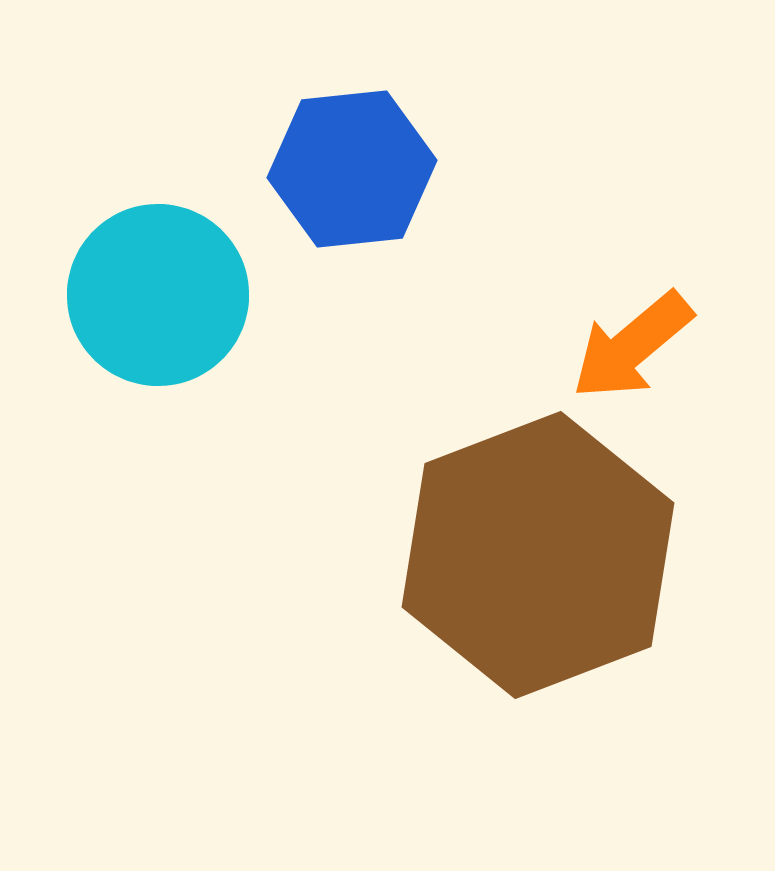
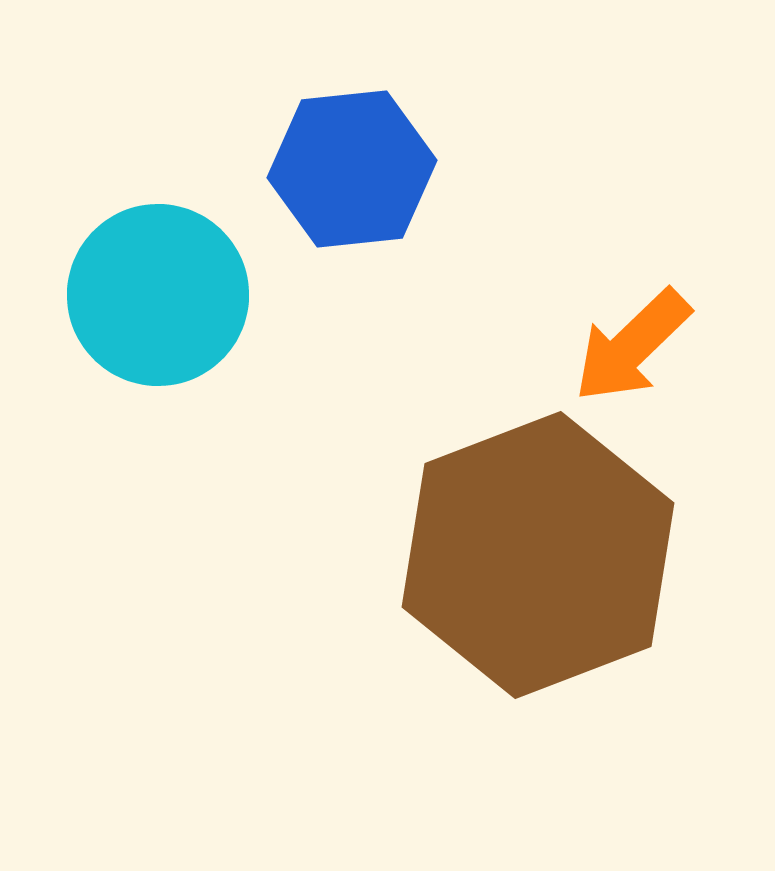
orange arrow: rotated 4 degrees counterclockwise
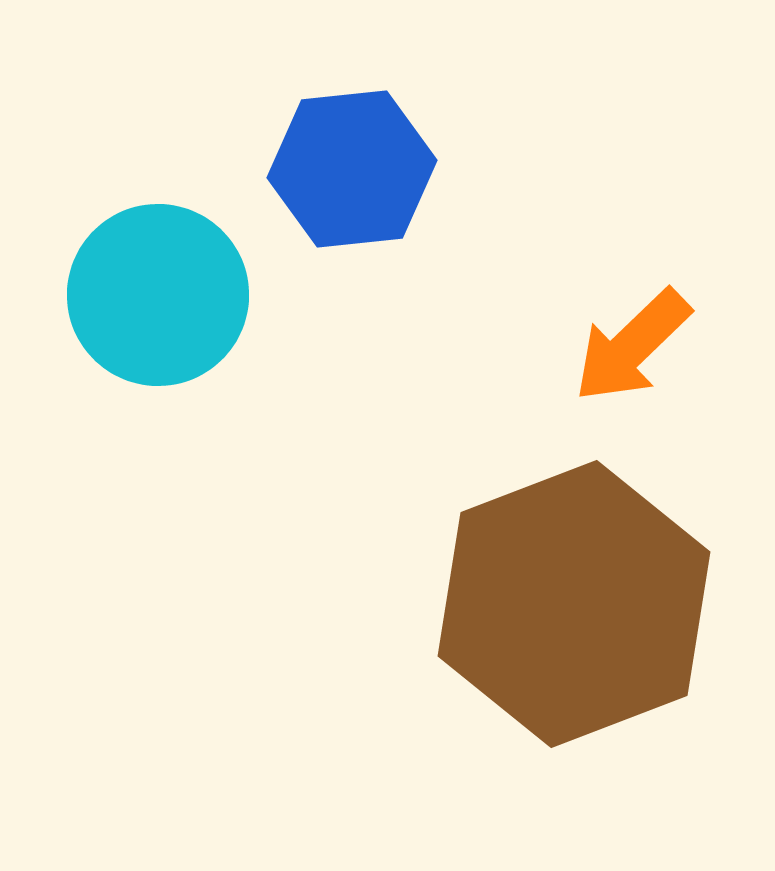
brown hexagon: moved 36 px right, 49 px down
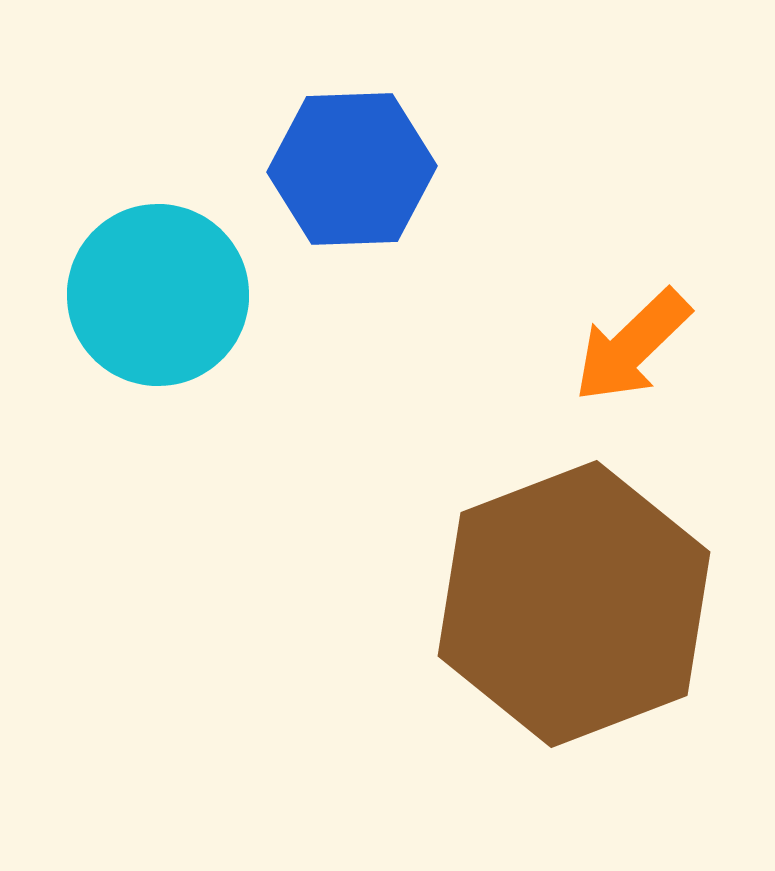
blue hexagon: rotated 4 degrees clockwise
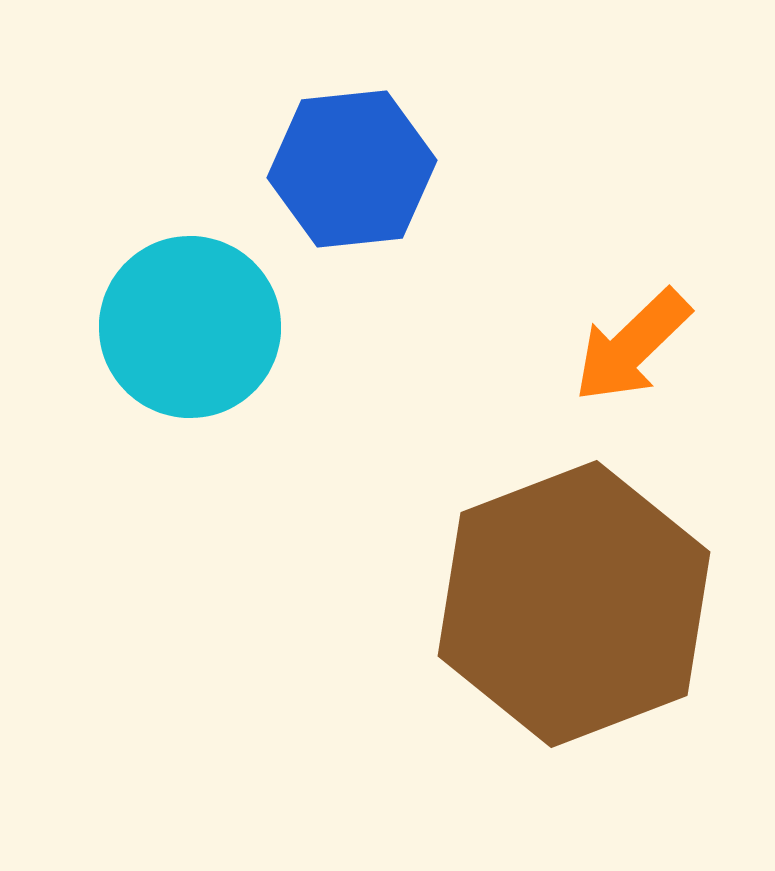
blue hexagon: rotated 4 degrees counterclockwise
cyan circle: moved 32 px right, 32 px down
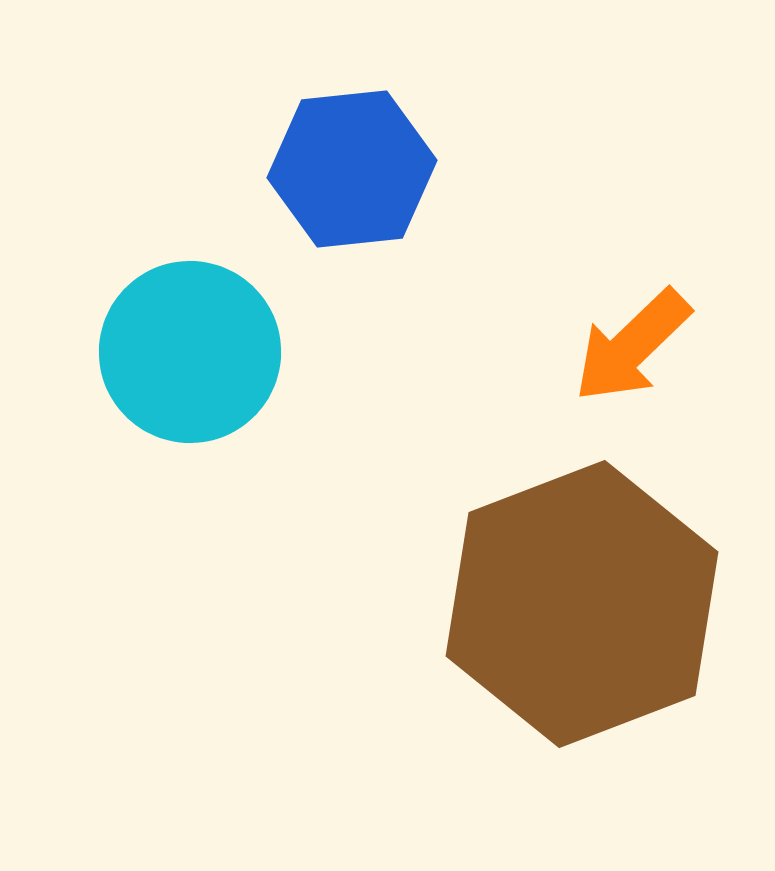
cyan circle: moved 25 px down
brown hexagon: moved 8 px right
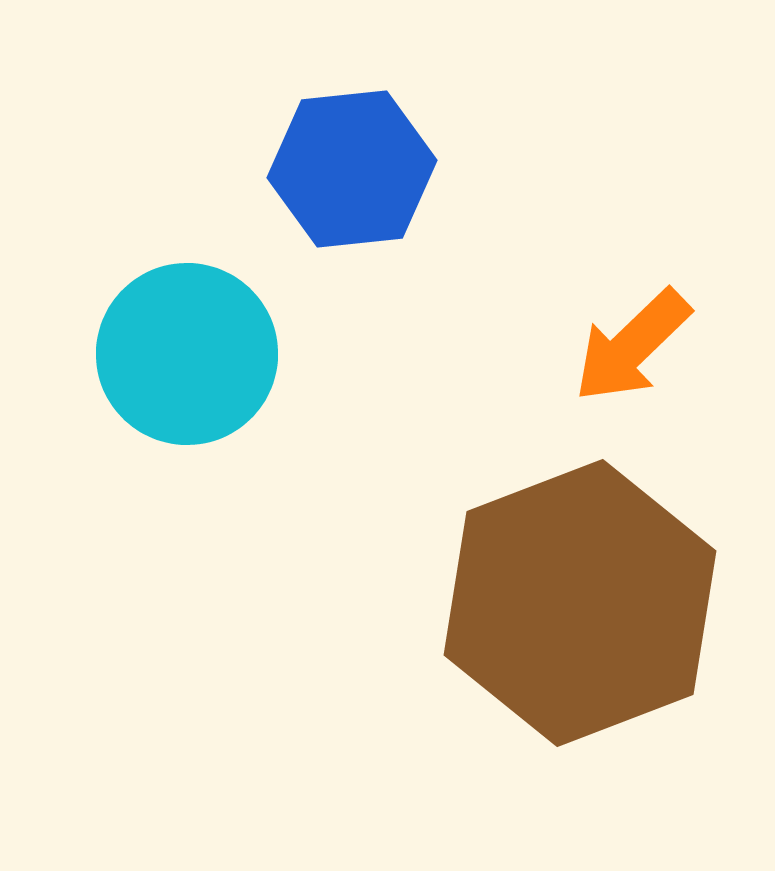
cyan circle: moved 3 px left, 2 px down
brown hexagon: moved 2 px left, 1 px up
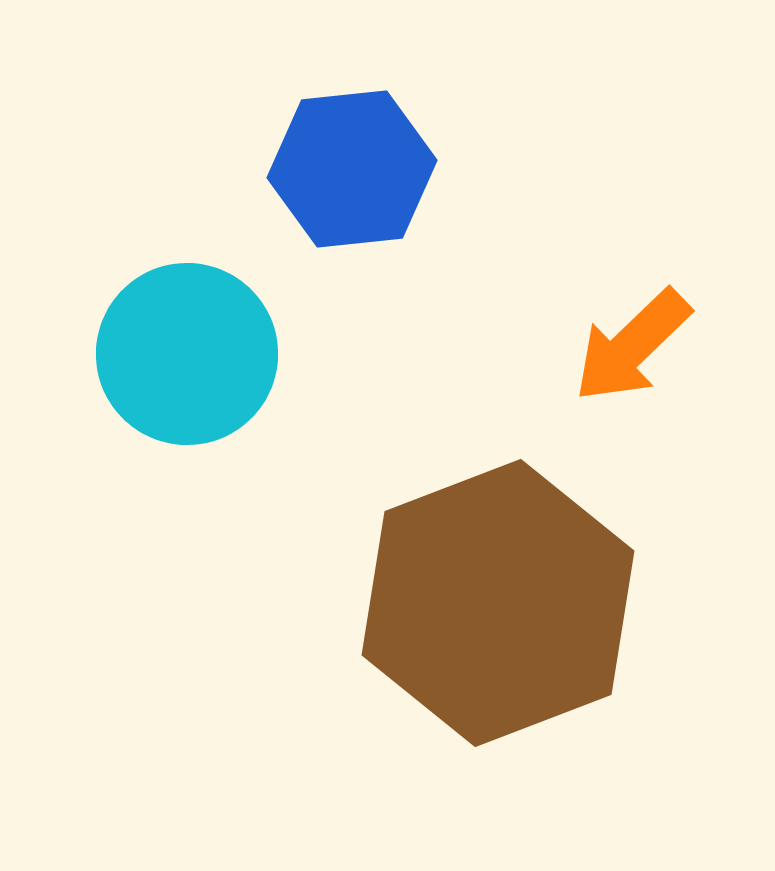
brown hexagon: moved 82 px left
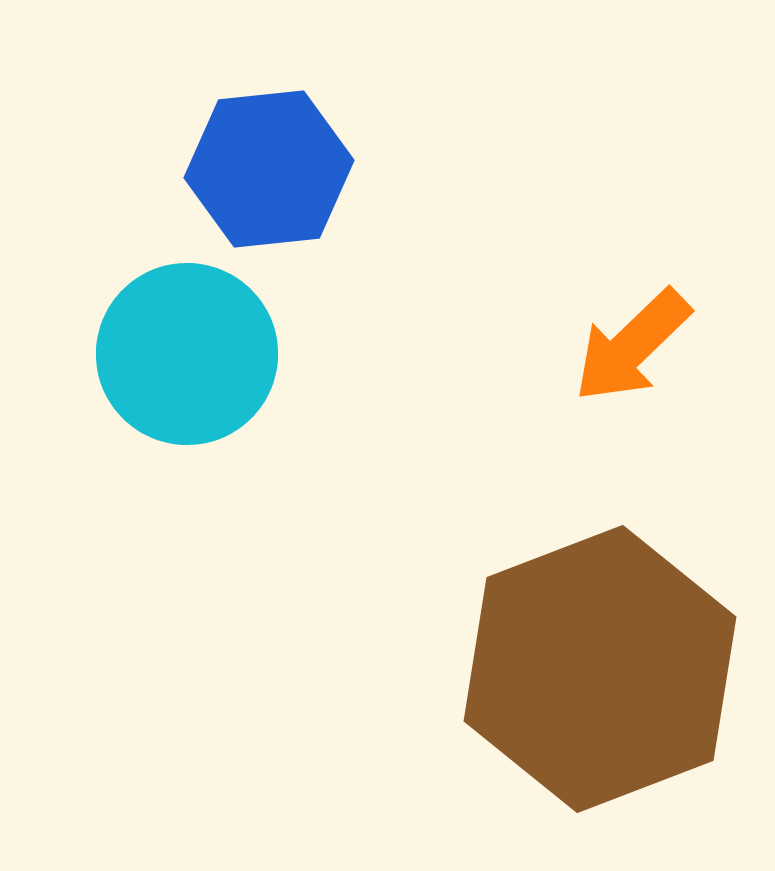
blue hexagon: moved 83 px left
brown hexagon: moved 102 px right, 66 px down
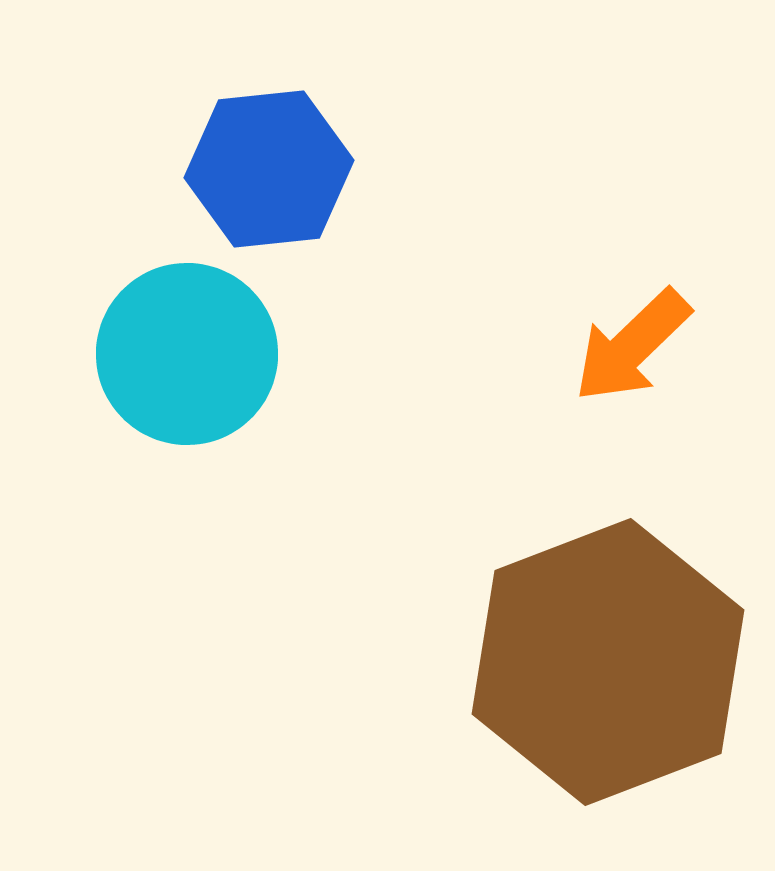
brown hexagon: moved 8 px right, 7 px up
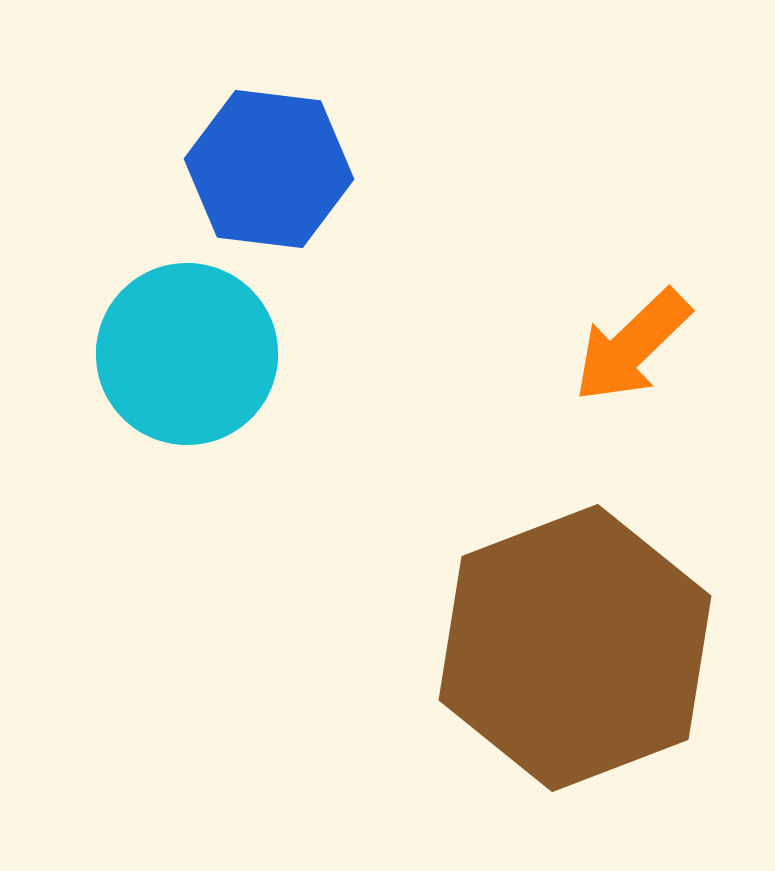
blue hexagon: rotated 13 degrees clockwise
brown hexagon: moved 33 px left, 14 px up
